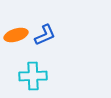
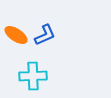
orange ellipse: rotated 50 degrees clockwise
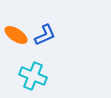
cyan cross: rotated 24 degrees clockwise
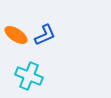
cyan cross: moved 4 px left
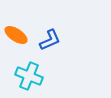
blue L-shape: moved 5 px right, 5 px down
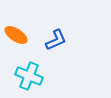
blue L-shape: moved 6 px right
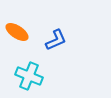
orange ellipse: moved 1 px right, 3 px up
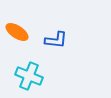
blue L-shape: rotated 30 degrees clockwise
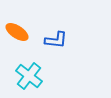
cyan cross: rotated 16 degrees clockwise
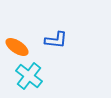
orange ellipse: moved 15 px down
